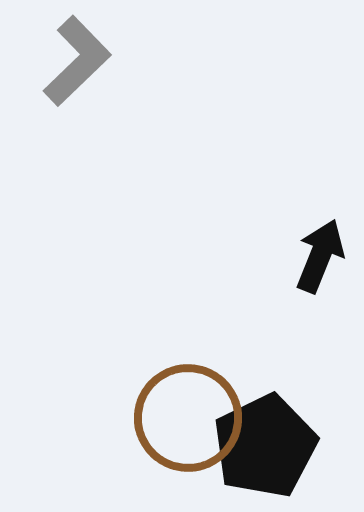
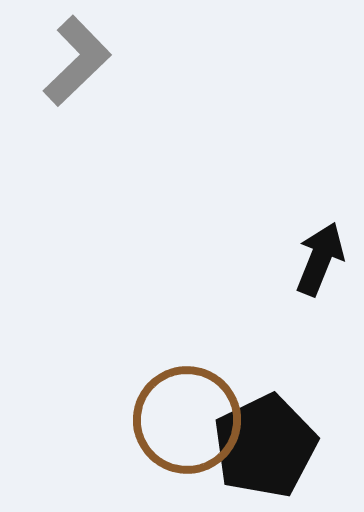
black arrow: moved 3 px down
brown circle: moved 1 px left, 2 px down
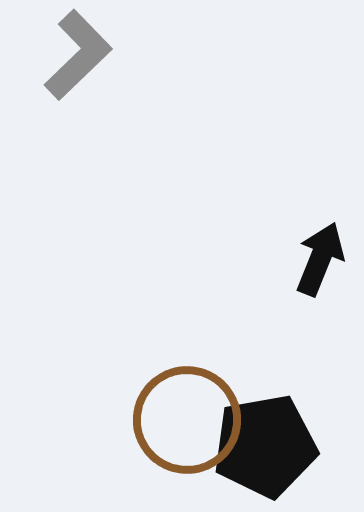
gray L-shape: moved 1 px right, 6 px up
black pentagon: rotated 16 degrees clockwise
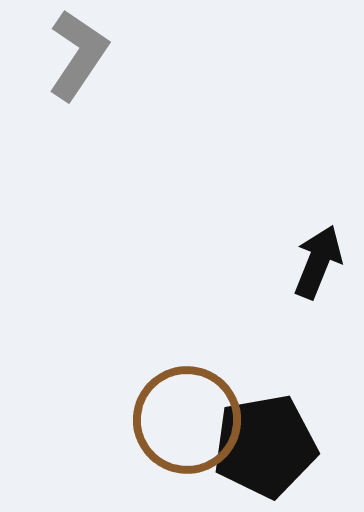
gray L-shape: rotated 12 degrees counterclockwise
black arrow: moved 2 px left, 3 px down
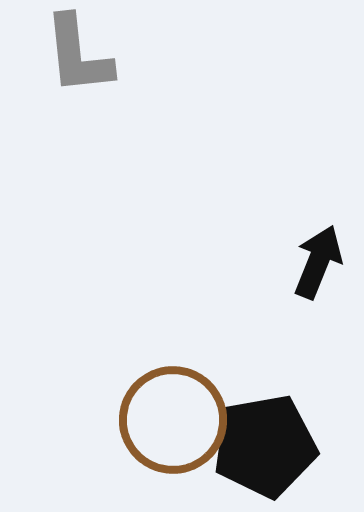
gray L-shape: rotated 140 degrees clockwise
brown circle: moved 14 px left
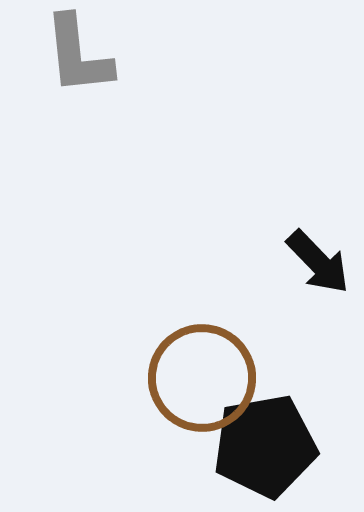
black arrow: rotated 114 degrees clockwise
brown circle: moved 29 px right, 42 px up
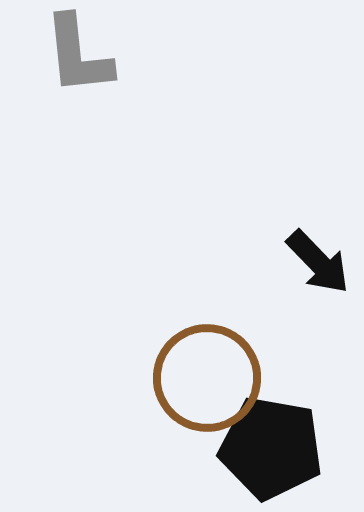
brown circle: moved 5 px right
black pentagon: moved 6 px right, 2 px down; rotated 20 degrees clockwise
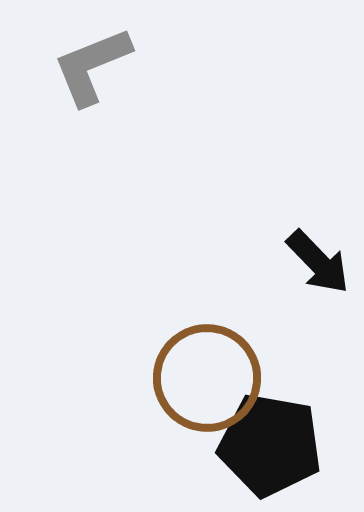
gray L-shape: moved 14 px right, 11 px down; rotated 74 degrees clockwise
black pentagon: moved 1 px left, 3 px up
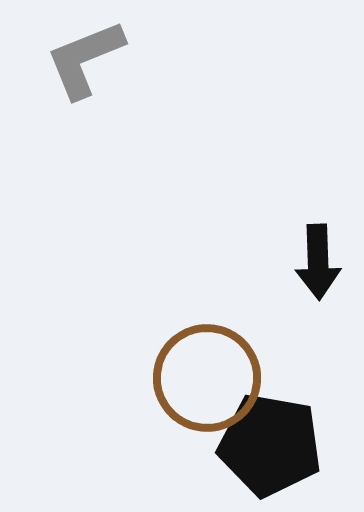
gray L-shape: moved 7 px left, 7 px up
black arrow: rotated 42 degrees clockwise
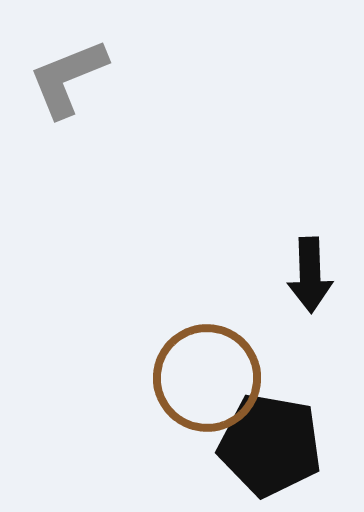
gray L-shape: moved 17 px left, 19 px down
black arrow: moved 8 px left, 13 px down
